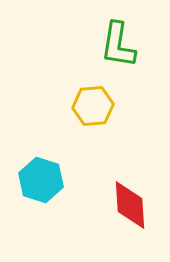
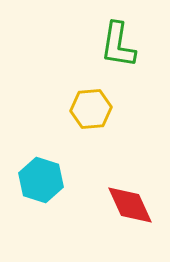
yellow hexagon: moved 2 px left, 3 px down
red diamond: rotated 21 degrees counterclockwise
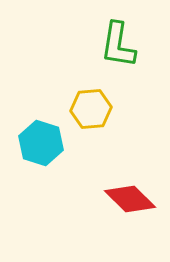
cyan hexagon: moved 37 px up
red diamond: moved 6 px up; rotated 21 degrees counterclockwise
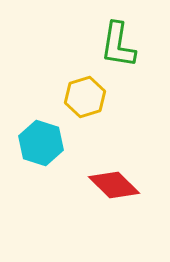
yellow hexagon: moved 6 px left, 12 px up; rotated 12 degrees counterclockwise
red diamond: moved 16 px left, 14 px up
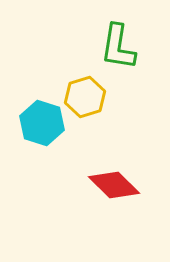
green L-shape: moved 2 px down
cyan hexagon: moved 1 px right, 20 px up
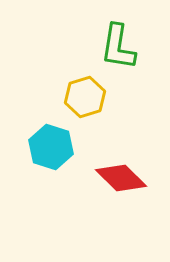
cyan hexagon: moved 9 px right, 24 px down
red diamond: moved 7 px right, 7 px up
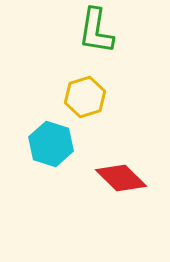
green L-shape: moved 22 px left, 16 px up
cyan hexagon: moved 3 px up
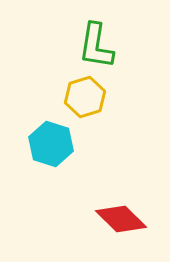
green L-shape: moved 15 px down
red diamond: moved 41 px down
